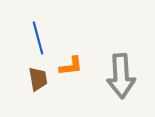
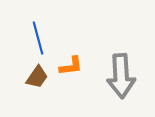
brown trapezoid: moved 1 px left, 2 px up; rotated 45 degrees clockwise
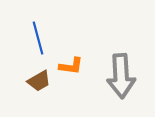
orange L-shape: rotated 15 degrees clockwise
brown trapezoid: moved 2 px right, 4 px down; rotated 25 degrees clockwise
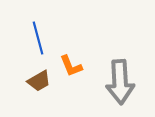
orange L-shape: rotated 60 degrees clockwise
gray arrow: moved 1 px left, 6 px down
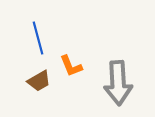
gray arrow: moved 2 px left, 1 px down
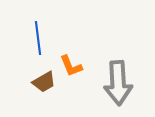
blue line: rotated 8 degrees clockwise
brown trapezoid: moved 5 px right, 1 px down
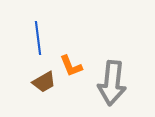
gray arrow: moved 6 px left; rotated 9 degrees clockwise
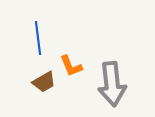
gray arrow: moved 1 px down; rotated 12 degrees counterclockwise
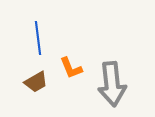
orange L-shape: moved 2 px down
brown trapezoid: moved 8 px left
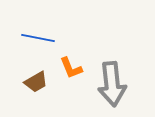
blue line: rotated 72 degrees counterclockwise
